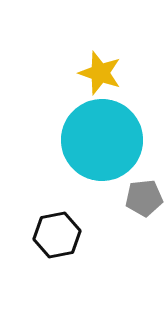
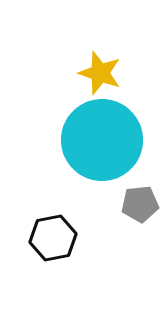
gray pentagon: moved 4 px left, 6 px down
black hexagon: moved 4 px left, 3 px down
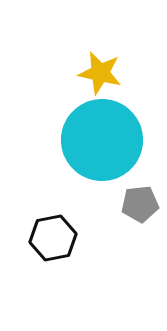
yellow star: rotated 6 degrees counterclockwise
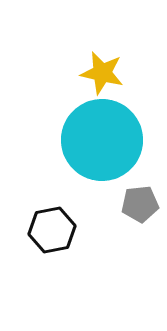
yellow star: moved 2 px right
black hexagon: moved 1 px left, 8 px up
